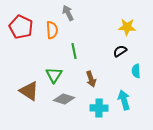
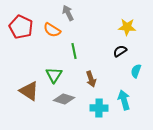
orange semicircle: rotated 126 degrees clockwise
cyan semicircle: rotated 24 degrees clockwise
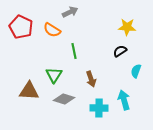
gray arrow: moved 2 px right, 1 px up; rotated 91 degrees clockwise
brown triangle: rotated 30 degrees counterclockwise
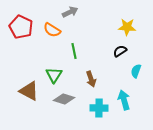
brown triangle: rotated 25 degrees clockwise
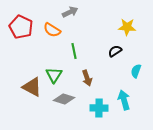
black semicircle: moved 5 px left
brown arrow: moved 4 px left, 1 px up
brown triangle: moved 3 px right, 4 px up
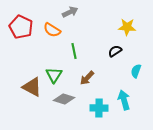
brown arrow: rotated 63 degrees clockwise
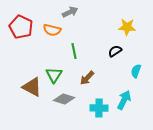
orange semicircle: rotated 18 degrees counterclockwise
cyan arrow: rotated 42 degrees clockwise
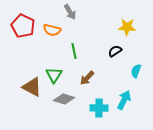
gray arrow: rotated 84 degrees clockwise
red pentagon: moved 2 px right, 1 px up
